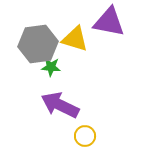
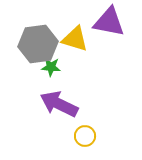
purple arrow: moved 1 px left, 1 px up
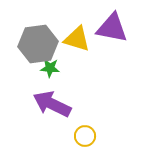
purple triangle: moved 3 px right, 6 px down
yellow triangle: moved 2 px right
green star: moved 1 px left, 1 px down
purple arrow: moved 7 px left
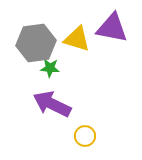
gray hexagon: moved 2 px left, 1 px up
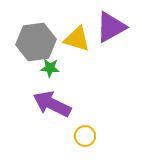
purple triangle: moved 1 px left, 1 px up; rotated 40 degrees counterclockwise
gray hexagon: moved 1 px up
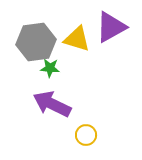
yellow circle: moved 1 px right, 1 px up
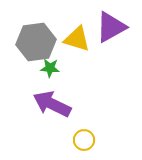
yellow circle: moved 2 px left, 5 px down
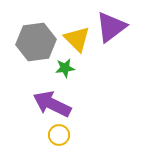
purple triangle: rotated 8 degrees counterclockwise
yellow triangle: rotated 28 degrees clockwise
green star: moved 15 px right; rotated 12 degrees counterclockwise
yellow circle: moved 25 px left, 5 px up
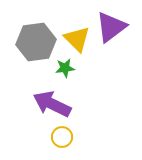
yellow circle: moved 3 px right, 2 px down
